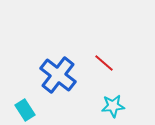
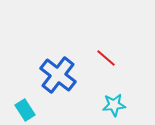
red line: moved 2 px right, 5 px up
cyan star: moved 1 px right, 1 px up
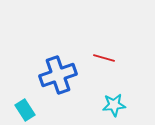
red line: moved 2 px left; rotated 25 degrees counterclockwise
blue cross: rotated 33 degrees clockwise
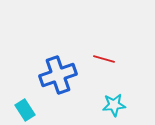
red line: moved 1 px down
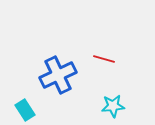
blue cross: rotated 6 degrees counterclockwise
cyan star: moved 1 px left, 1 px down
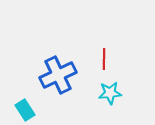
red line: rotated 75 degrees clockwise
cyan star: moved 3 px left, 13 px up
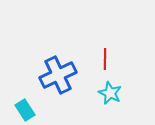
red line: moved 1 px right
cyan star: rotated 30 degrees clockwise
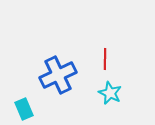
cyan rectangle: moved 1 px left, 1 px up; rotated 10 degrees clockwise
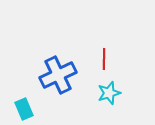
red line: moved 1 px left
cyan star: moved 1 px left; rotated 30 degrees clockwise
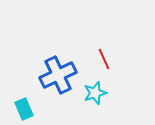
red line: rotated 25 degrees counterclockwise
cyan star: moved 14 px left
